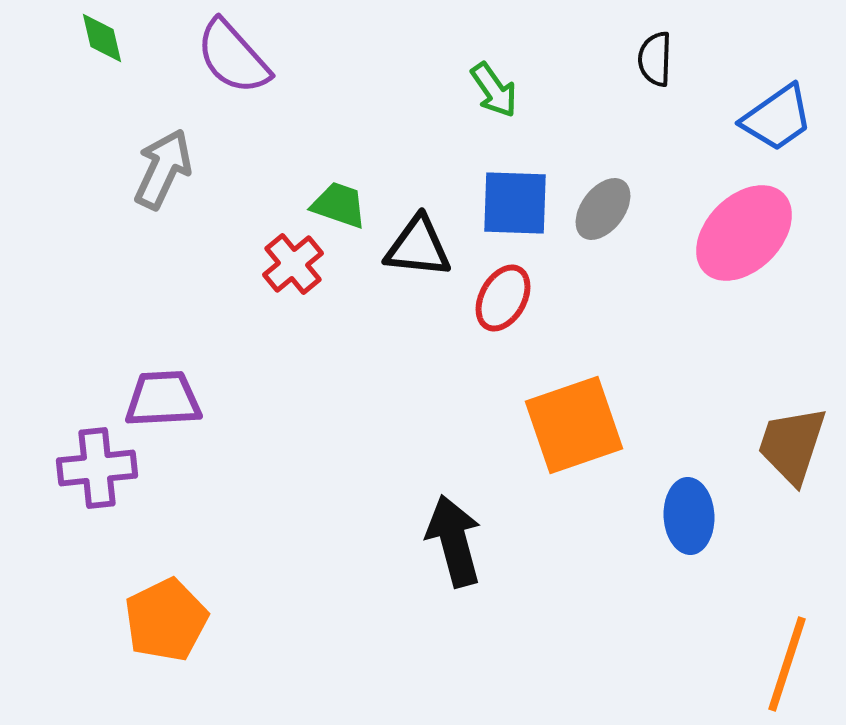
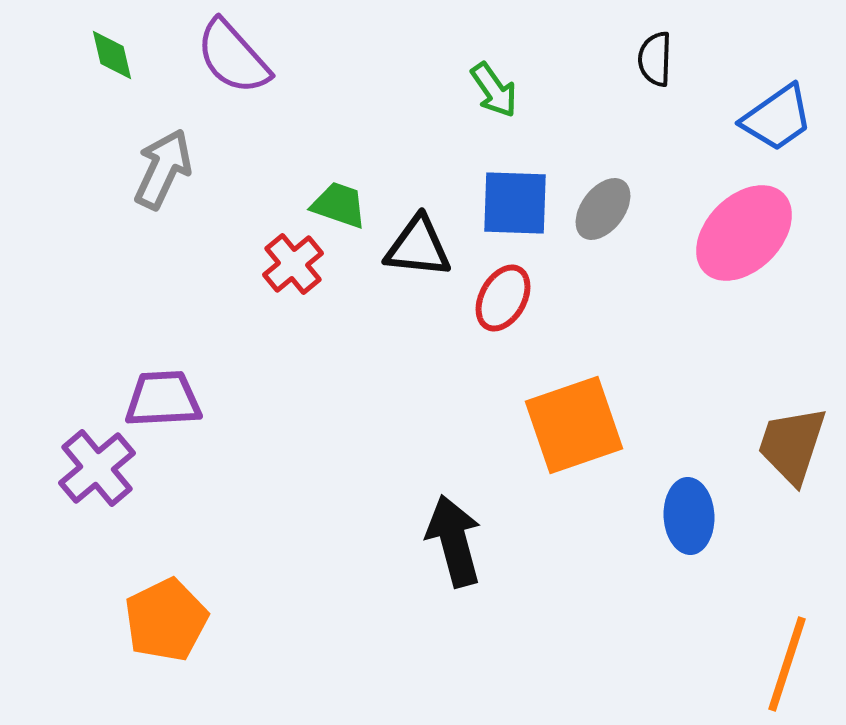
green diamond: moved 10 px right, 17 px down
purple cross: rotated 34 degrees counterclockwise
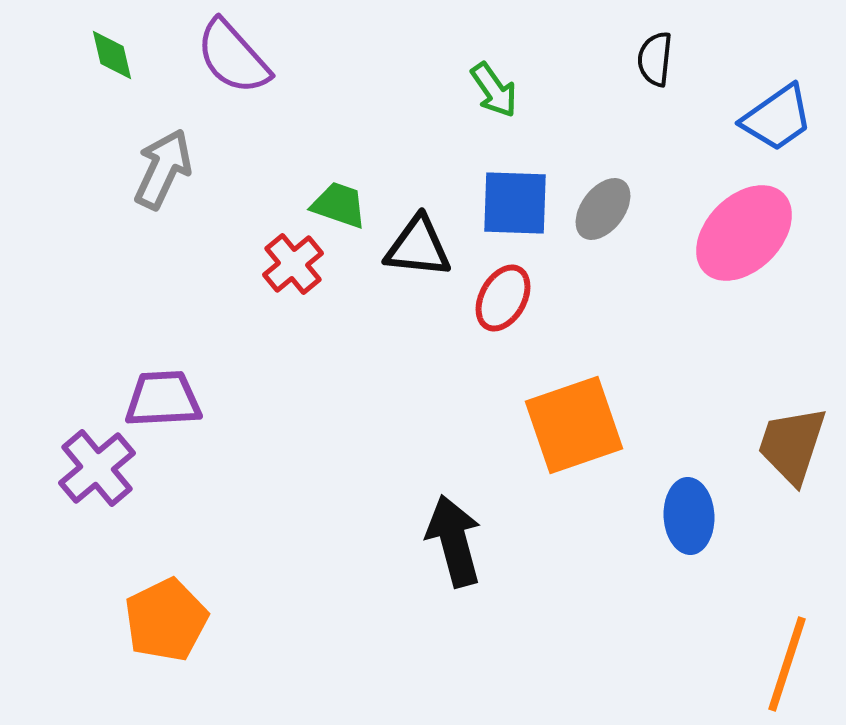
black semicircle: rotated 4 degrees clockwise
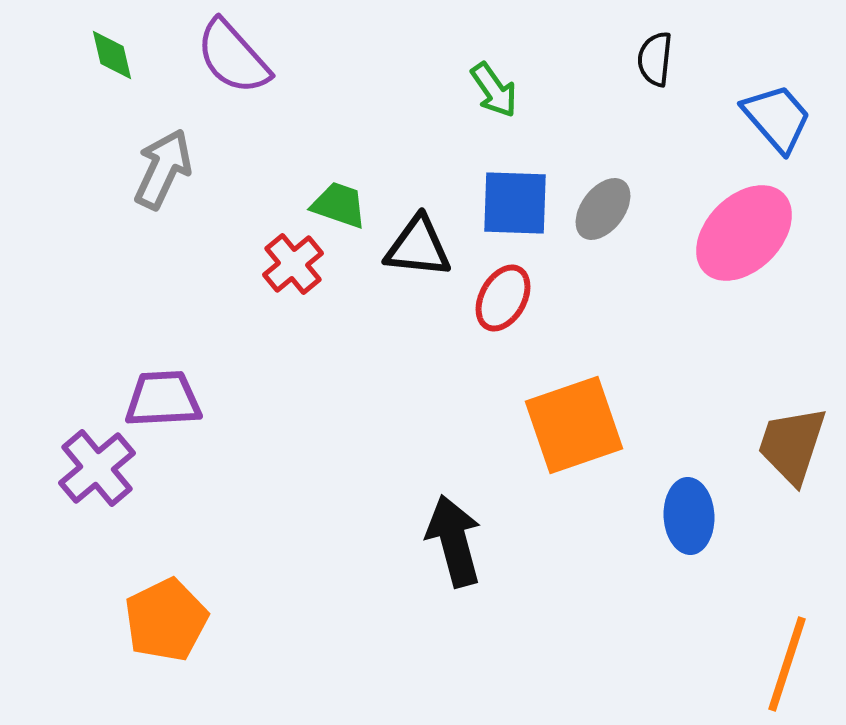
blue trapezoid: rotated 96 degrees counterclockwise
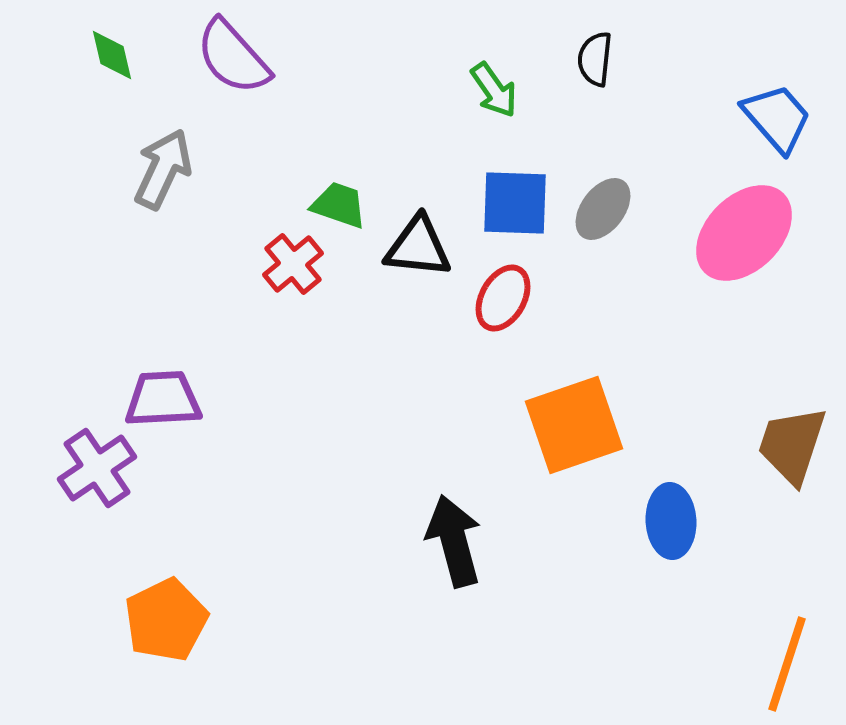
black semicircle: moved 60 px left
purple cross: rotated 6 degrees clockwise
blue ellipse: moved 18 px left, 5 px down
